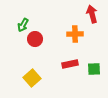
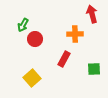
red rectangle: moved 6 px left, 5 px up; rotated 49 degrees counterclockwise
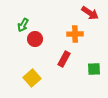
red arrow: moved 2 px left, 1 px up; rotated 138 degrees clockwise
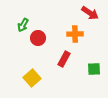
red circle: moved 3 px right, 1 px up
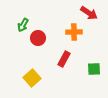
red arrow: moved 1 px left
orange cross: moved 1 px left, 2 px up
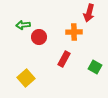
red arrow: rotated 72 degrees clockwise
green arrow: rotated 56 degrees clockwise
red circle: moved 1 px right, 1 px up
green square: moved 1 px right, 2 px up; rotated 32 degrees clockwise
yellow square: moved 6 px left
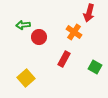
orange cross: rotated 35 degrees clockwise
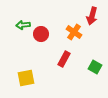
red arrow: moved 3 px right, 3 px down
red circle: moved 2 px right, 3 px up
yellow square: rotated 30 degrees clockwise
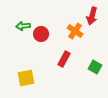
green arrow: moved 1 px down
orange cross: moved 1 px right, 1 px up
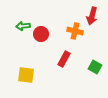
orange cross: rotated 21 degrees counterclockwise
yellow square: moved 3 px up; rotated 18 degrees clockwise
